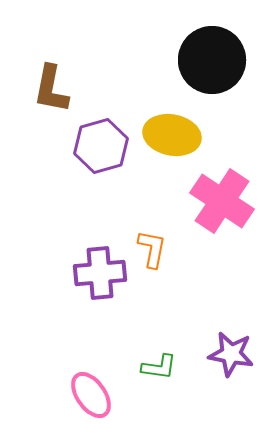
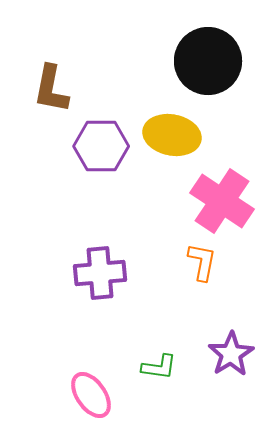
black circle: moved 4 px left, 1 px down
purple hexagon: rotated 16 degrees clockwise
orange L-shape: moved 50 px right, 13 px down
purple star: rotated 30 degrees clockwise
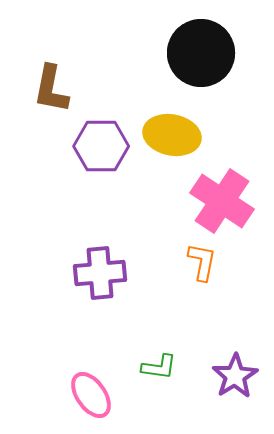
black circle: moved 7 px left, 8 px up
purple star: moved 4 px right, 22 px down
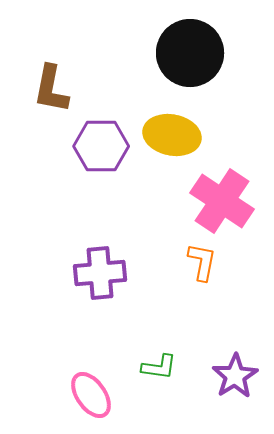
black circle: moved 11 px left
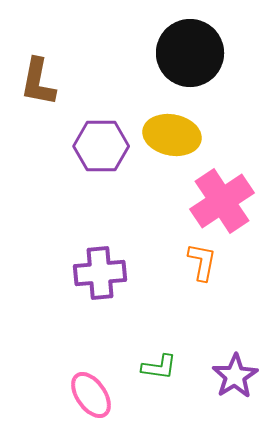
brown L-shape: moved 13 px left, 7 px up
pink cross: rotated 22 degrees clockwise
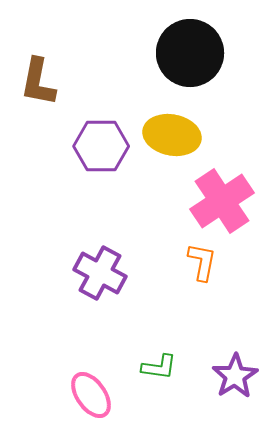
purple cross: rotated 33 degrees clockwise
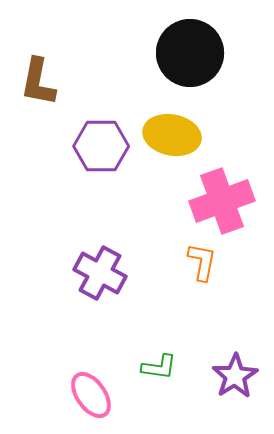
pink cross: rotated 14 degrees clockwise
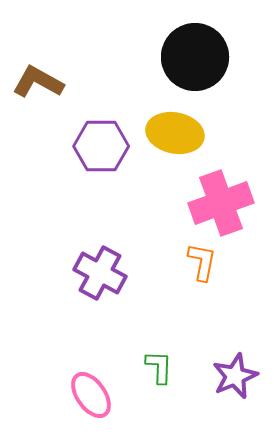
black circle: moved 5 px right, 4 px down
brown L-shape: rotated 108 degrees clockwise
yellow ellipse: moved 3 px right, 2 px up
pink cross: moved 1 px left, 2 px down
green L-shape: rotated 96 degrees counterclockwise
purple star: rotated 9 degrees clockwise
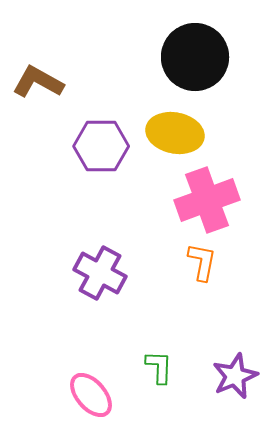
pink cross: moved 14 px left, 3 px up
pink ellipse: rotated 6 degrees counterclockwise
